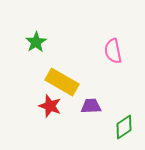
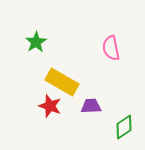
pink semicircle: moved 2 px left, 3 px up
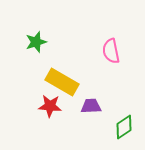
green star: rotated 15 degrees clockwise
pink semicircle: moved 3 px down
red star: rotated 15 degrees counterclockwise
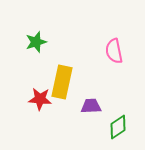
pink semicircle: moved 3 px right
yellow rectangle: rotated 72 degrees clockwise
red star: moved 10 px left, 7 px up
green diamond: moved 6 px left
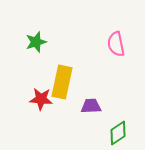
pink semicircle: moved 2 px right, 7 px up
red star: moved 1 px right
green diamond: moved 6 px down
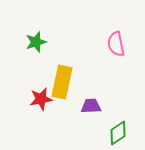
red star: rotated 15 degrees counterclockwise
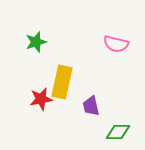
pink semicircle: rotated 65 degrees counterclockwise
purple trapezoid: rotated 100 degrees counterclockwise
green diamond: moved 1 px up; rotated 35 degrees clockwise
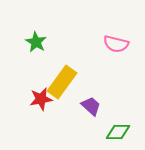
green star: rotated 25 degrees counterclockwise
yellow rectangle: rotated 24 degrees clockwise
purple trapezoid: rotated 145 degrees clockwise
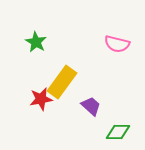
pink semicircle: moved 1 px right
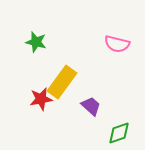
green star: rotated 15 degrees counterclockwise
green diamond: moved 1 px right, 1 px down; rotated 20 degrees counterclockwise
